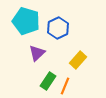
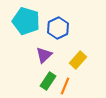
purple triangle: moved 7 px right, 2 px down
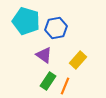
blue hexagon: moved 2 px left; rotated 15 degrees clockwise
purple triangle: rotated 42 degrees counterclockwise
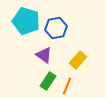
orange line: moved 2 px right
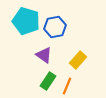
blue hexagon: moved 1 px left, 1 px up
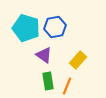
cyan pentagon: moved 7 px down
green rectangle: rotated 42 degrees counterclockwise
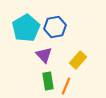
cyan pentagon: rotated 24 degrees clockwise
purple triangle: rotated 12 degrees clockwise
orange line: moved 1 px left
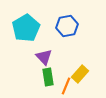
blue hexagon: moved 12 px right, 1 px up
purple triangle: moved 2 px down
yellow rectangle: moved 2 px right, 14 px down
green rectangle: moved 4 px up
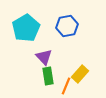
green rectangle: moved 1 px up
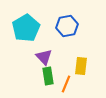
yellow rectangle: moved 1 px right, 8 px up; rotated 36 degrees counterclockwise
orange line: moved 2 px up
